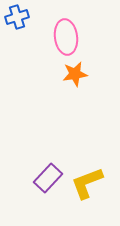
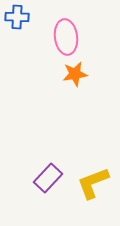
blue cross: rotated 20 degrees clockwise
yellow L-shape: moved 6 px right
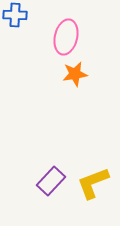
blue cross: moved 2 px left, 2 px up
pink ellipse: rotated 20 degrees clockwise
purple rectangle: moved 3 px right, 3 px down
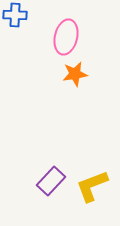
yellow L-shape: moved 1 px left, 3 px down
